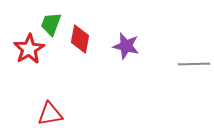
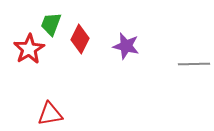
red diamond: rotated 16 degrees clockwise
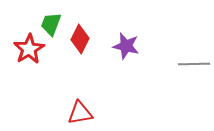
red triangle: moved 30 px right, 1 px up
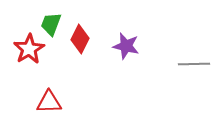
red triangle: moved 31 px left, 11 px up; rotated 8 degrees clockwise
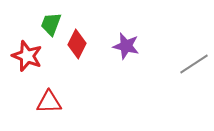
red diamond: moved 3 px left, 5 px down
red star: moved 2 px left, 7 px down; rotated 20 degrees counterclockwise
gray line: rotated 32 degrees counterclockwise
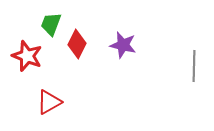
purple star: moved 3 px left, 1 px up
gray line: moved 2 px down; rotated 56 degrees counterclockwise
red triangle: rotated 28 degrees counterclockwise
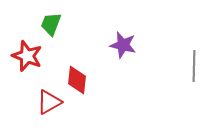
red diamond: moved 36 px down; rotated 20 degrees counterclockwise
